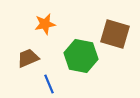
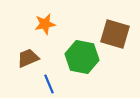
green hexagon: moved 1 px right, 1 px down
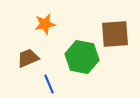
brown square: rotated 20 degrees counterclockwise
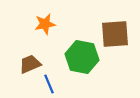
brown trapezoid: moved 2 px right, 6 px down
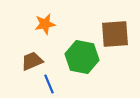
brown trapezoid: moved 2 px right, 3 px up
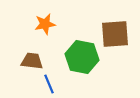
brown trapezoid: rotated 30 degrees clockwise
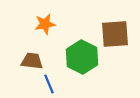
green hexagon: rotated 16 degrees clockwise
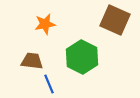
brown square: moved 14 px up; rotated 28 degrees clockwise
